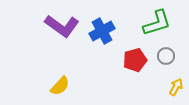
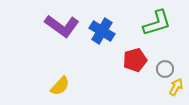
blue cross: rotated 30 degrees counterclockwise
gray circle: moved 1 px left, 13 px down
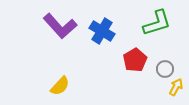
purple L-shape: moved 2 px left; rotated 12 degrees clockwise
red pentagon: rotated 15 degrees counterclockwise
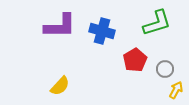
purple L-shape: rotated 48 degrees counterclockwise
blue cross: rotated 15 degrees counterclockwise
yellow arrow: moved 3 px down
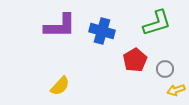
yellow arrow: rotated 138 degrees counterclockwise
